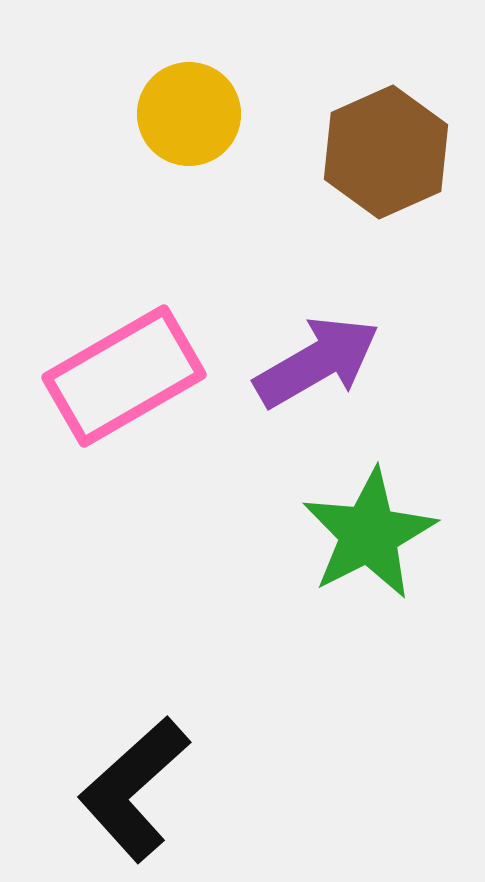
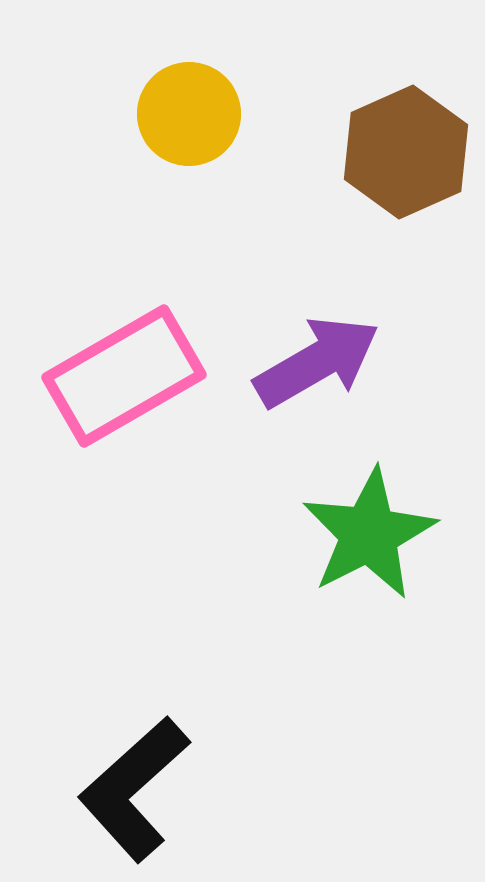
brown hexagon: moved 20 px right
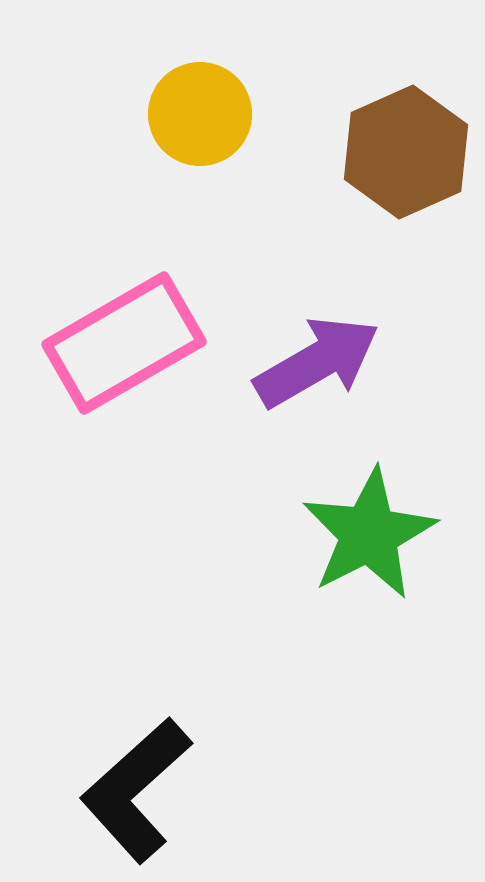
yellow circle: moved 11 px right
pink rectangle: moved 33 px up
black L-shape: moved 2 px right, 1 px down
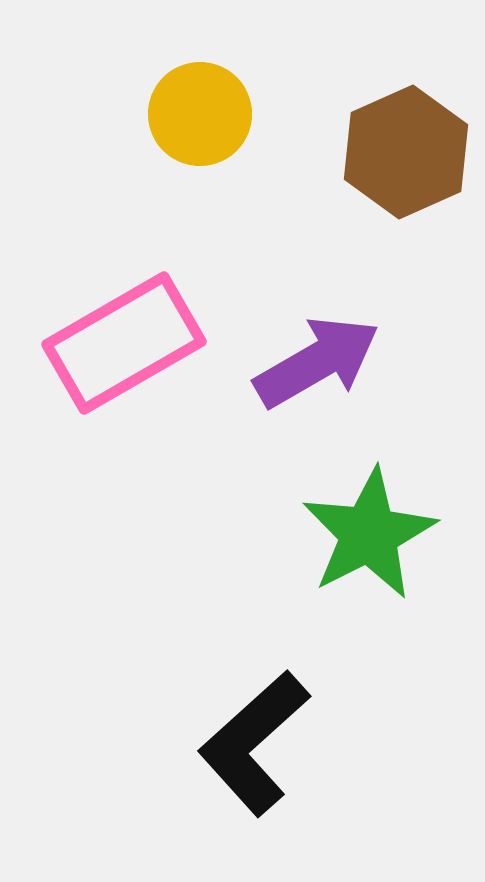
black L-shape: moved 118 px right, 47 px up
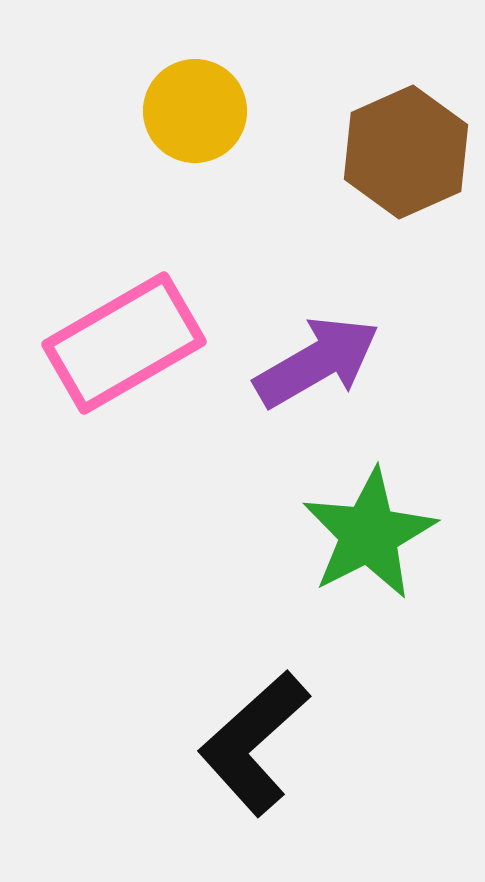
yellow circle: moved 5 px left, 3 px up
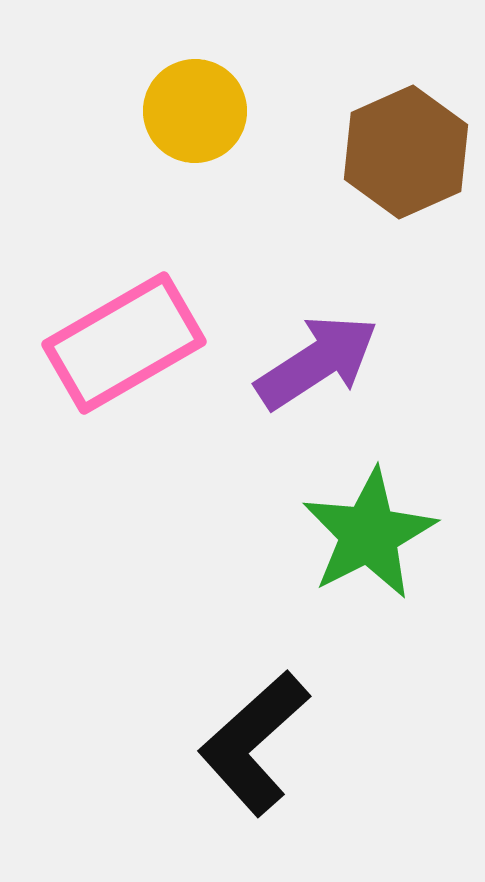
purple arrow: rotated 3 degrees counterclockwise
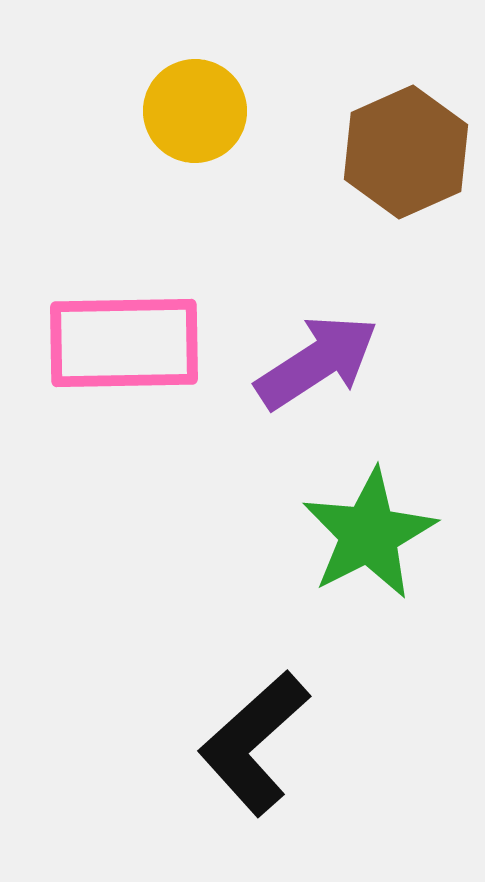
pink rectangle: rotated 29 degrees clockwise
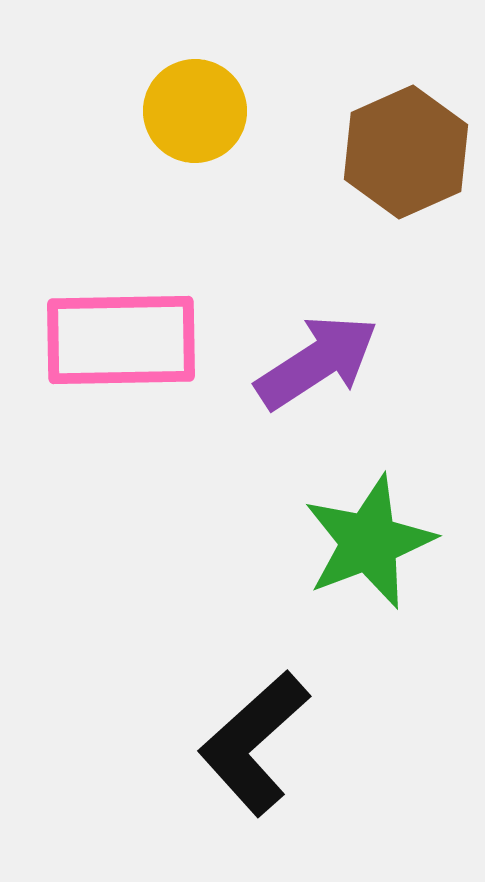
pink rectangle: moved 3 px left, 3 px up
green star: moved 8 px down; rotated 6 degrees clockwise
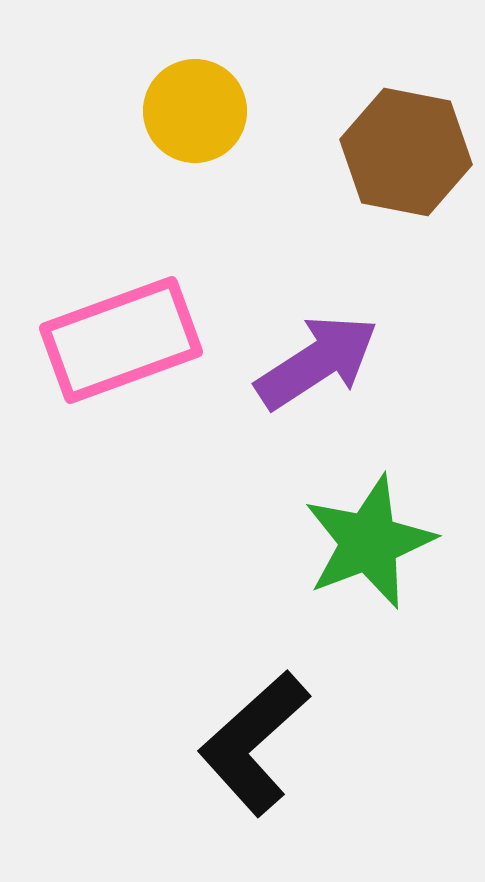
brown hexagon: rotated 25 degrees counterclockwise
pink rectangle: rotated 19 degrees counterclockwise
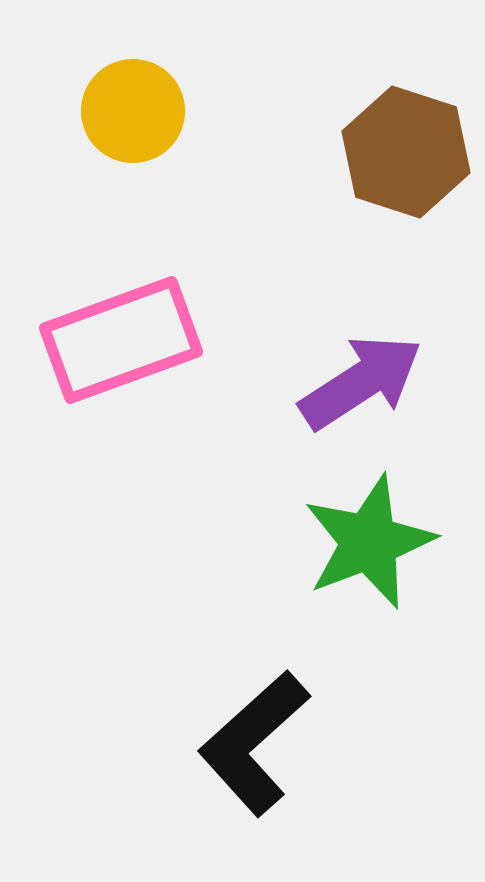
yellow circle: moved 62 px left
brown hexagon: rotated 7 degrees clockwise
purple arrow: moved 44 px right, 20 px down
